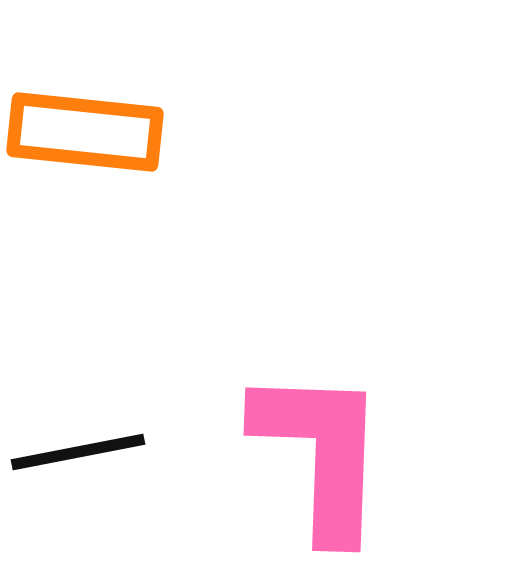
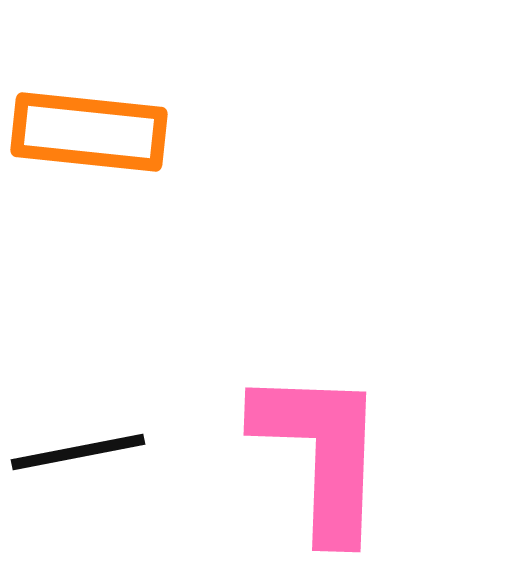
orange rectangle: moved 4 px right
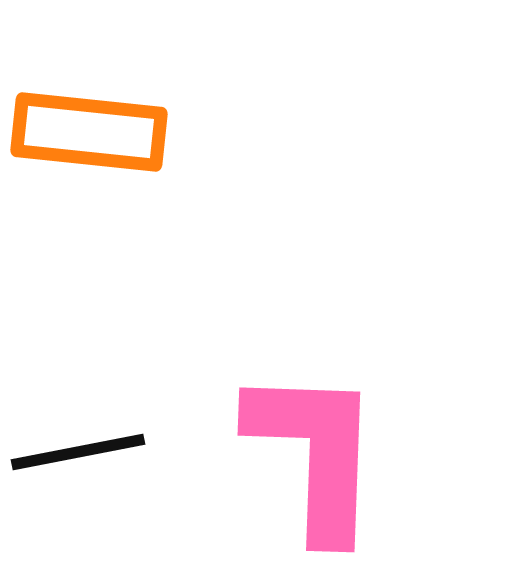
pink L-shape: moved 6 px left
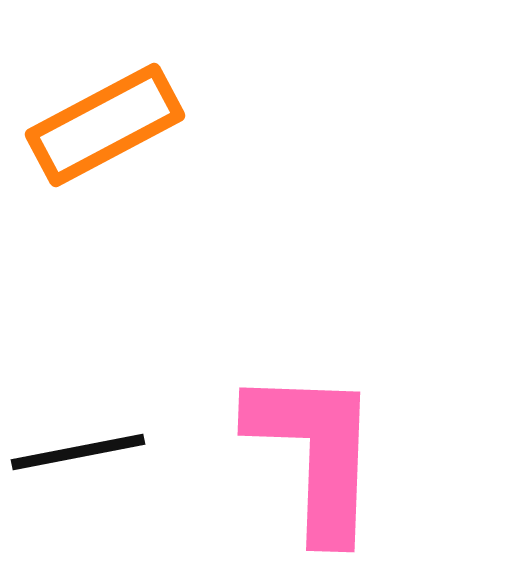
orange rectangle: moved 16 px right, 7 px up; rotated 34 degrees counterclockwise
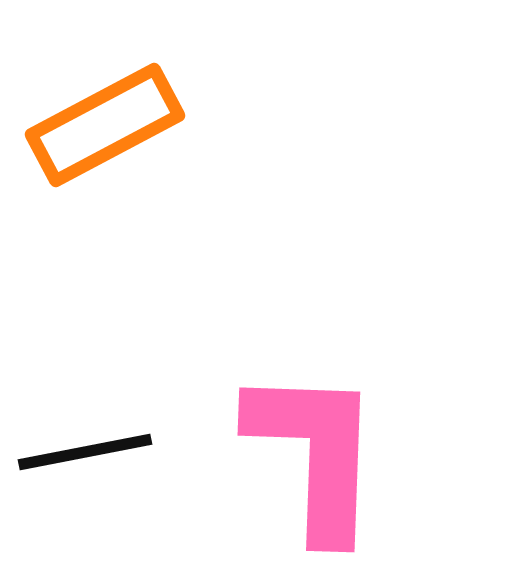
black line: moved 7 px right
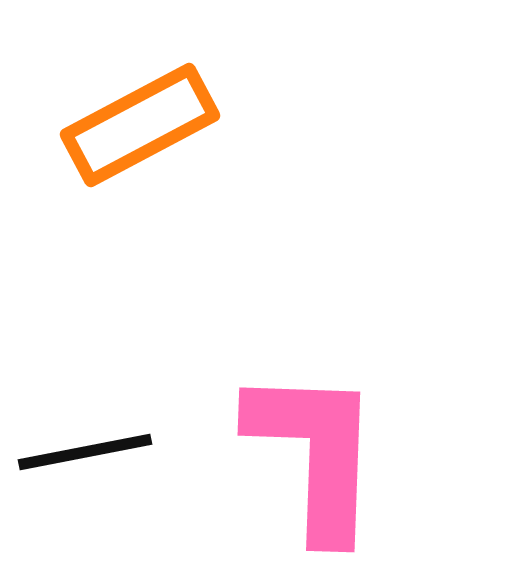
orange rectangle: moved 35 px right
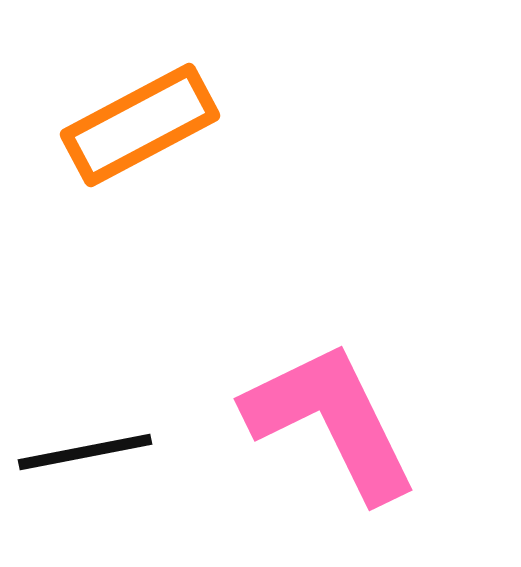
pink L-shape: moved 16 px right, 32 px up; rotated 28 degrees counterclockwise
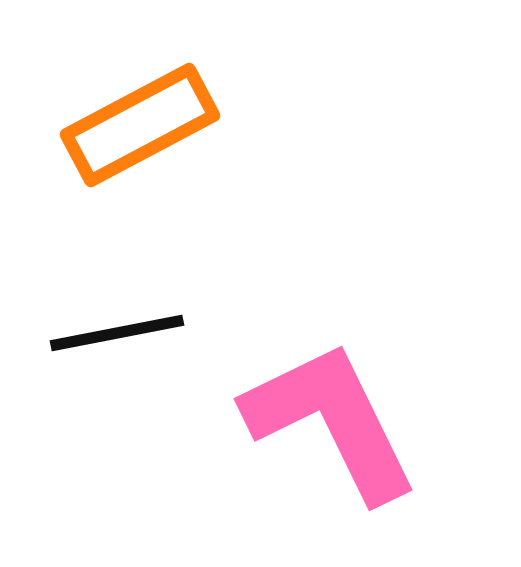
black line: moved 32 px right, 119 px up
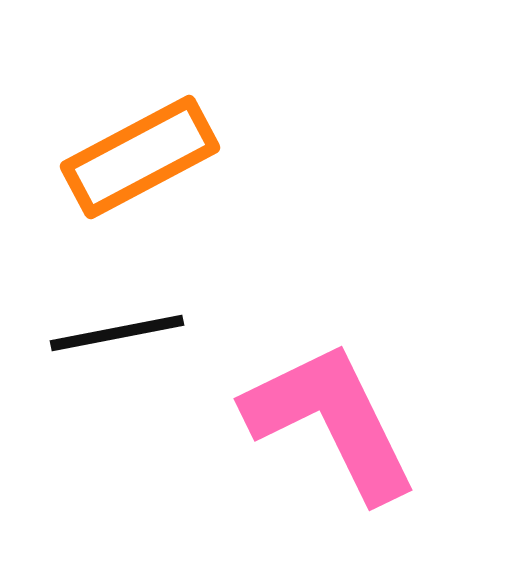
orange rectangle: moved 32 px down
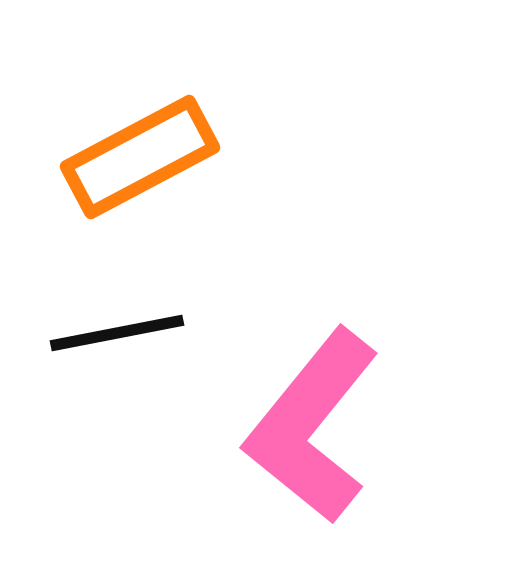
pink L-shape: moved 19 px left, 5 px down; rotated 115 degrees counterclockwise
